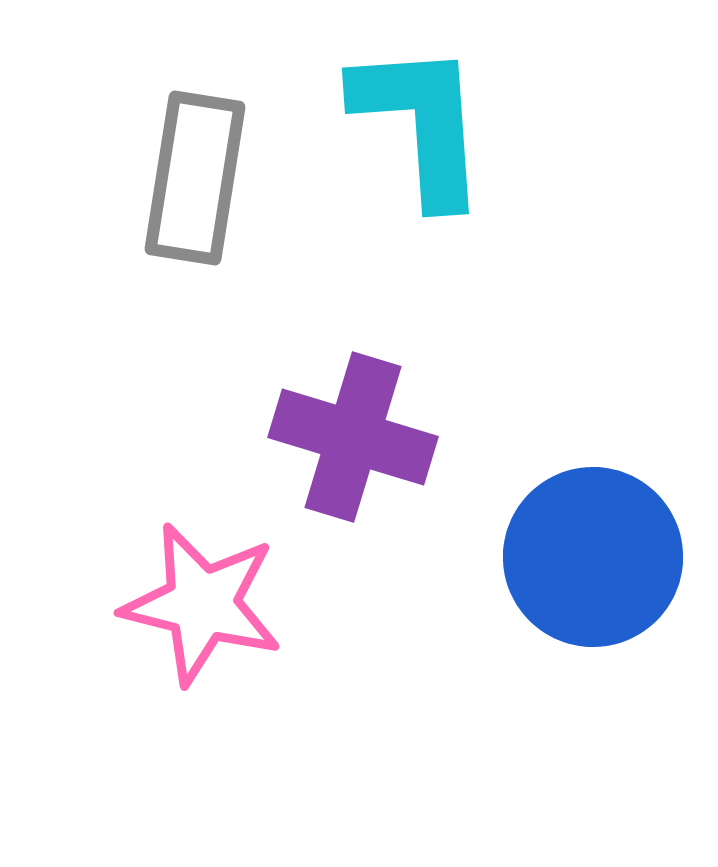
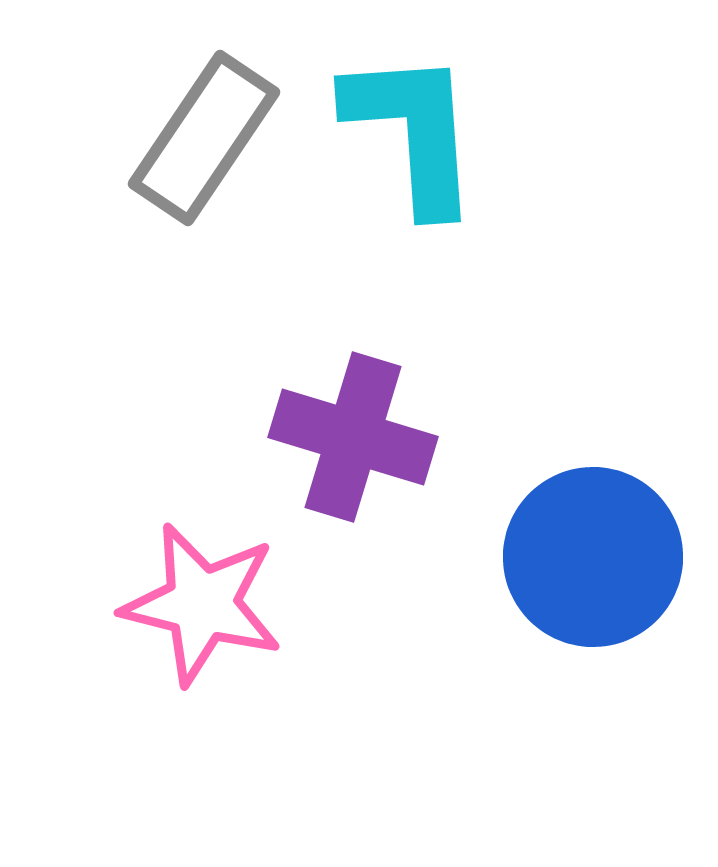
cyan L-shape: moved 8 px left, 8 px down
gray rectangle: moved 9 px right, 40 px up; rotated 25 degrees clockwise
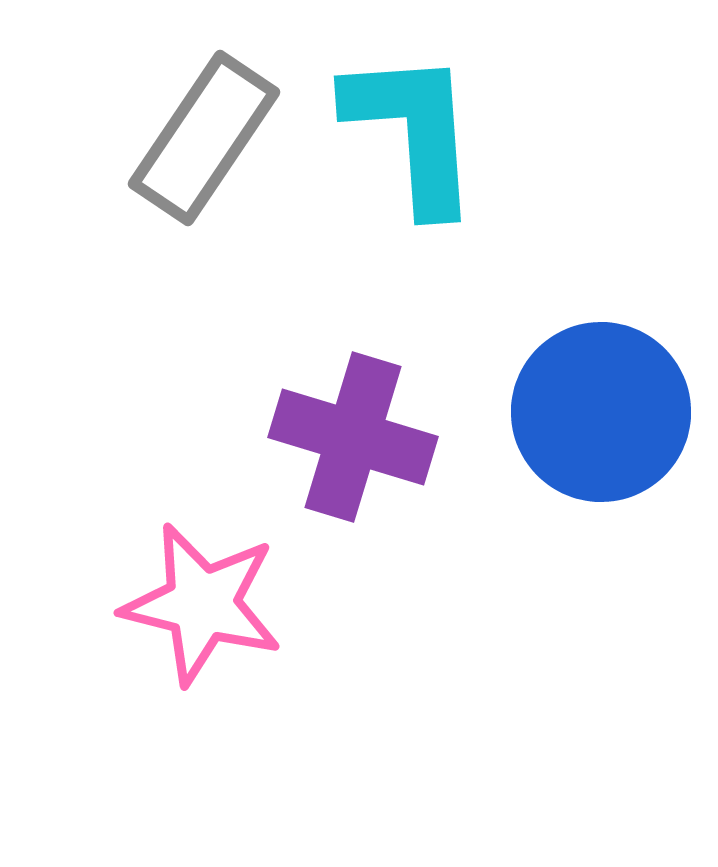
blue circle: moved 8 px right, 145 px up
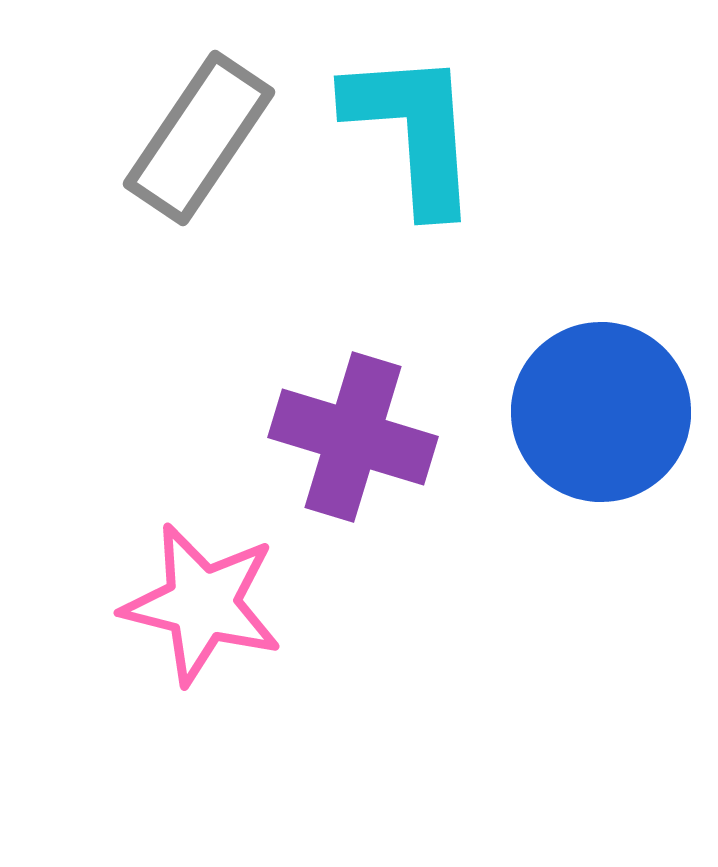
gray rectangle: moved 5 px left
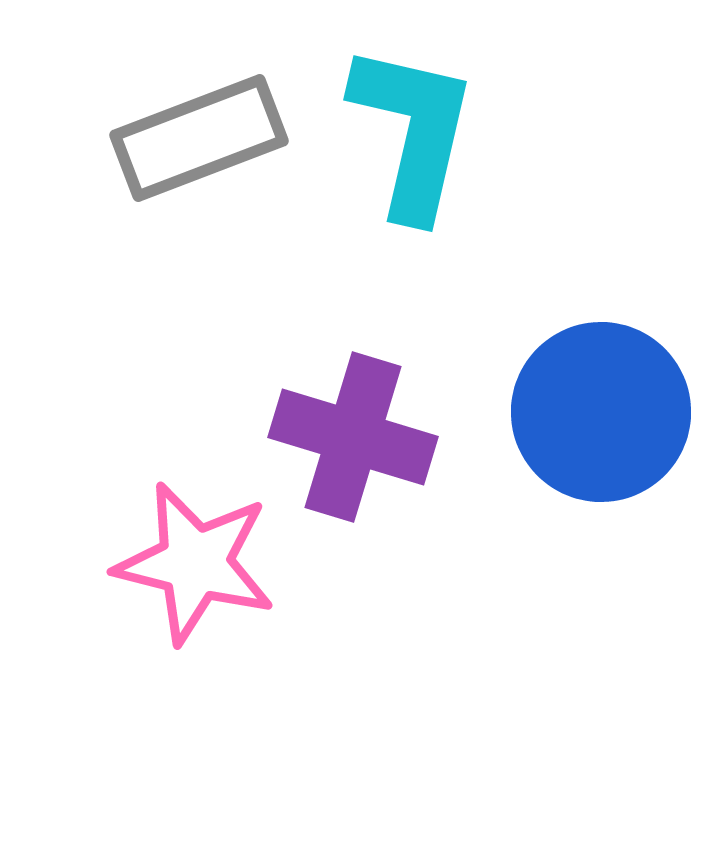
cyan L-shape: rotated 17 degrees clockwise
gray rectangle: rotated 35 degrees clockwise
pink star: moved 7 px left, 41 px up
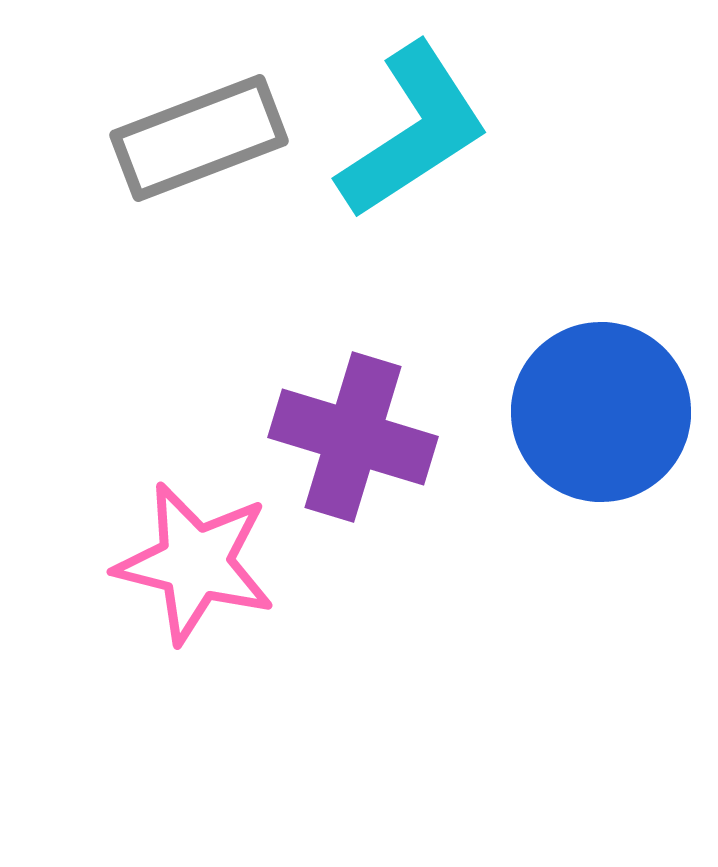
cyan L-shape: rotated 44 degrees clockwise
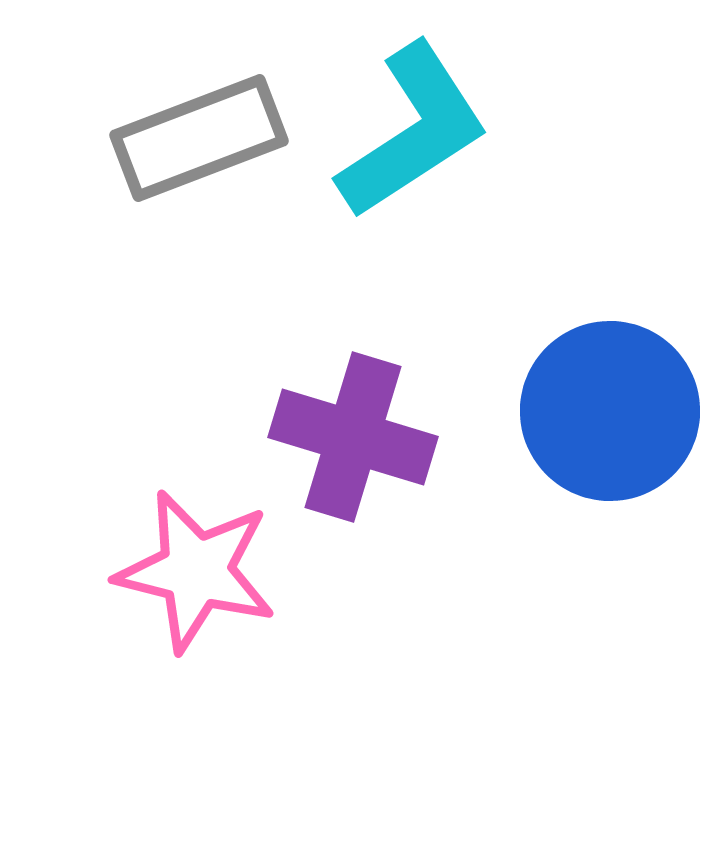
blue circle: moved 9 px right, 1 px up
pink star: moved 1 px right, 8 px down
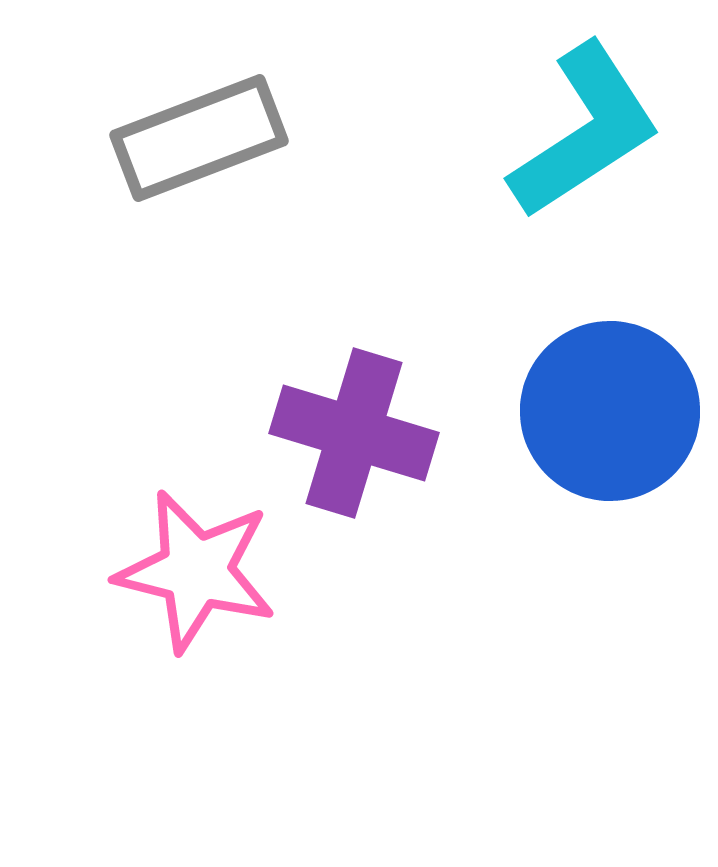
cyan L-shape: moved 172 px right
purple cross: moved 1 px right, 4 px up
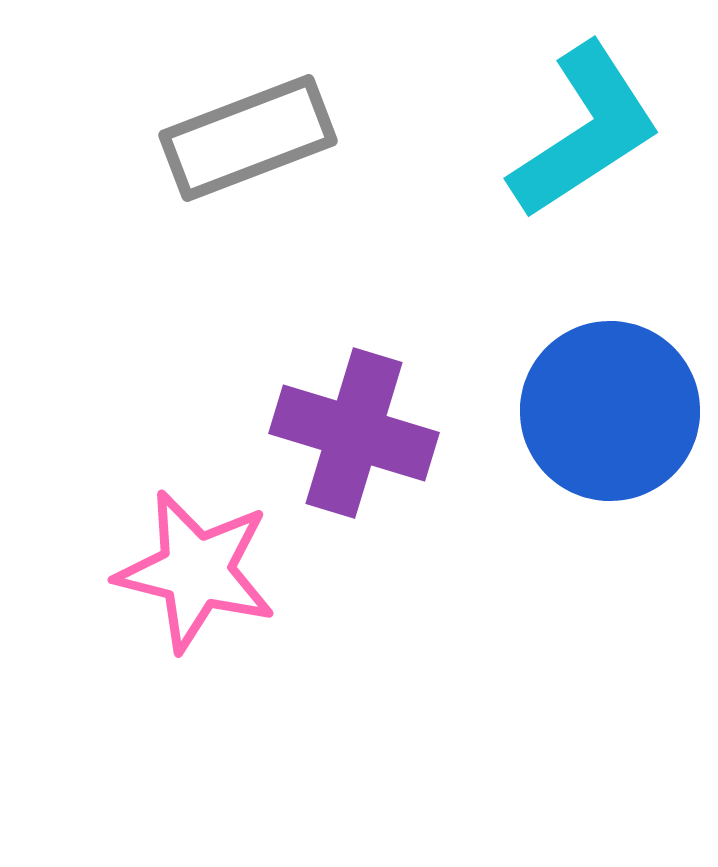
gray rectangle: moved 49 px right
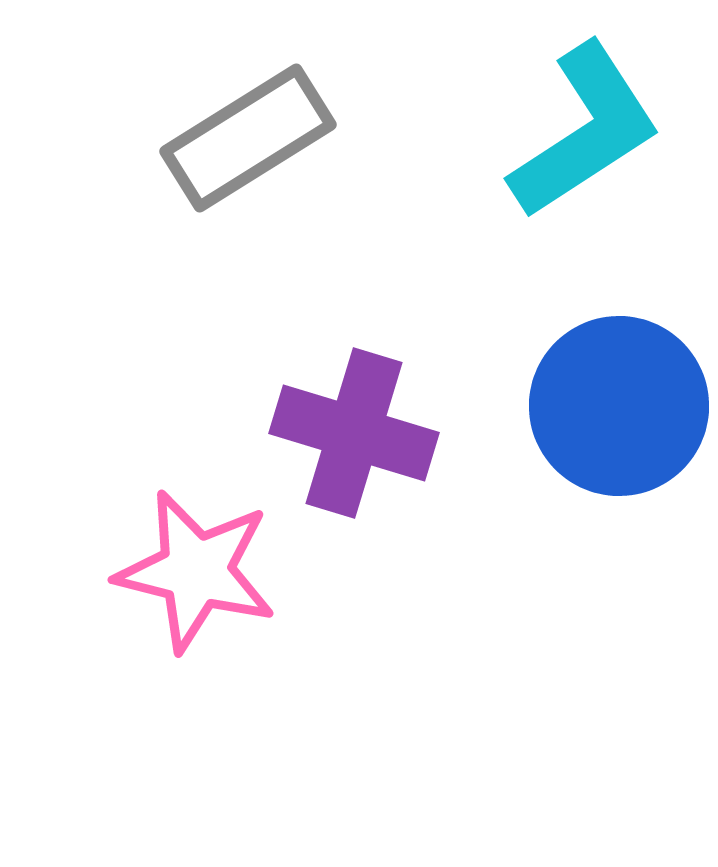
gray rectangle: rotated 11 degrees counterclockwise
blue circle: moved 9 px right, 5 px up
